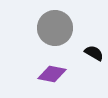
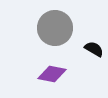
black semicircle: moved 4 px up
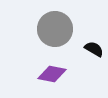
gray circle: moved 1 px down
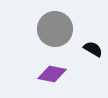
black semicircle: moved 1 px left
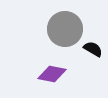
gray circle: moved 10 px right
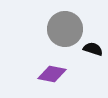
black semicircle: rotated 12 degrees counterclockwise
